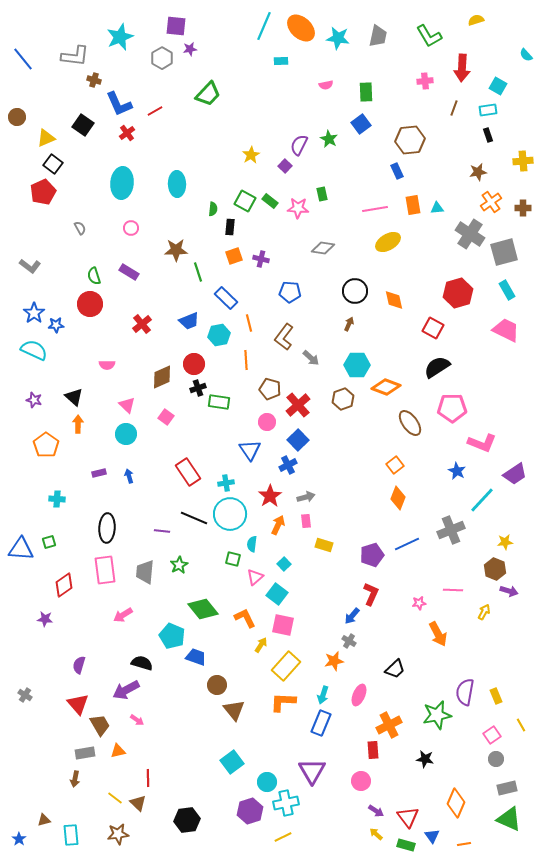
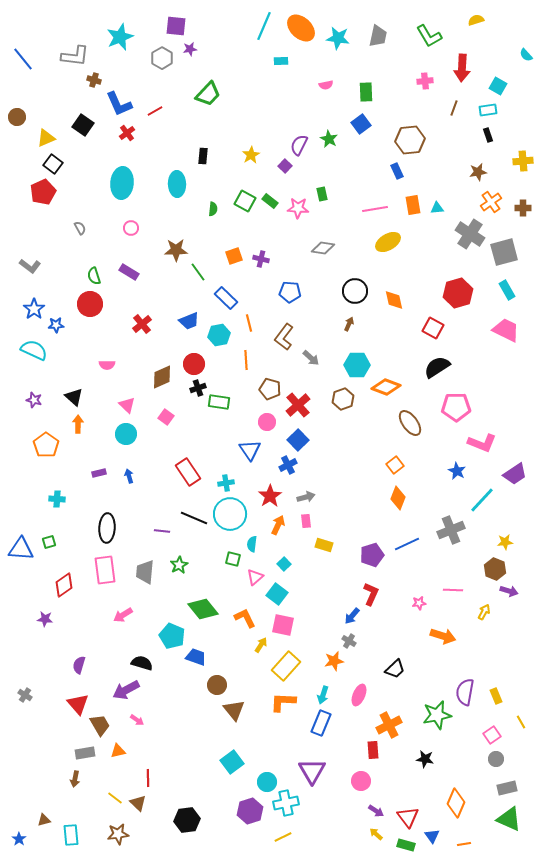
black rectangle at (230, 227): moved 27 px left, 71 px up
green line at (198, 272): rotated 18 degrees counterclockwise
blue star at (34, 313): moved 4 px up
pink pentagon at (452, 408): moved 4 px right, 1 px up
orange arrow at (438, 634): moved 5 px right, 2 px down; rotated 45 degrees counterclockwise
yellow line at (521, 725): moved 3 px up
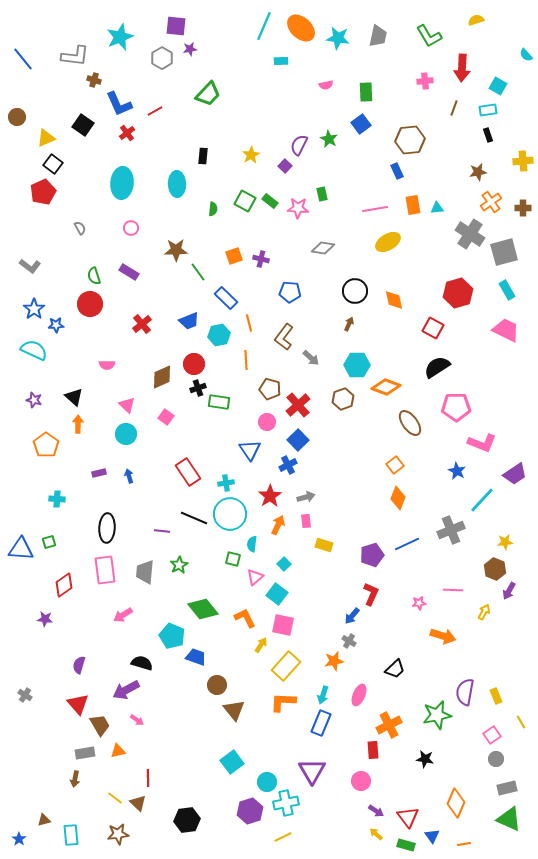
purple arrow at (509, 591): rotated 102 degrees clockwise
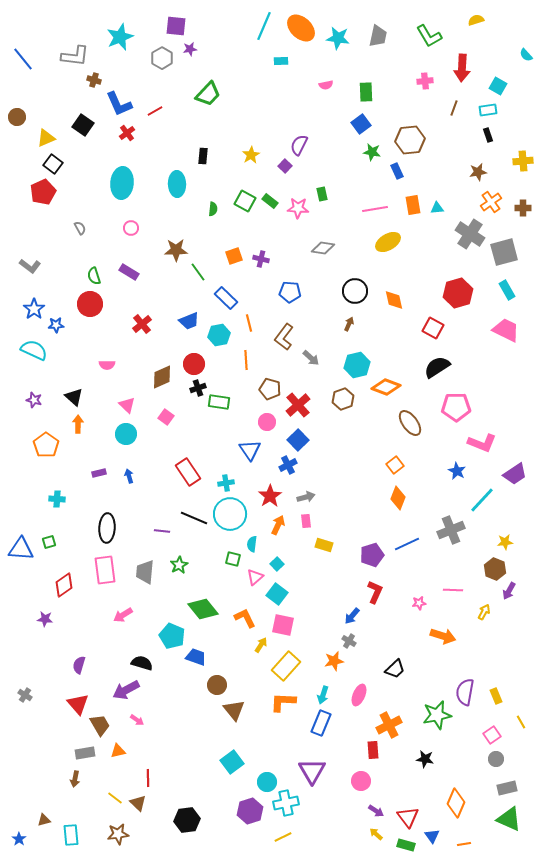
green star at (329, 139): moved 43 px right, 13 px down; rotated 18 degrees counterclockwise
cyan hexagon at (357, 365): rotated 15 degrees counterclockwise
cyan square at (284, 564): moved 7 px left
red L-shape at (371, 594): moved 4 px right, 2 px up
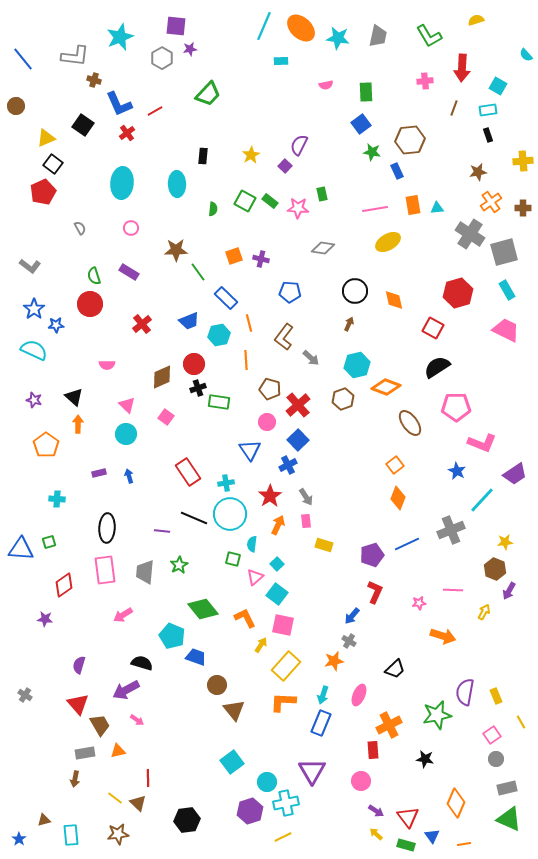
brown circle at (17, 117): moved 1 px left, 11 px up
gray arrow at (306, 497): rotated 72 degrees clockwise
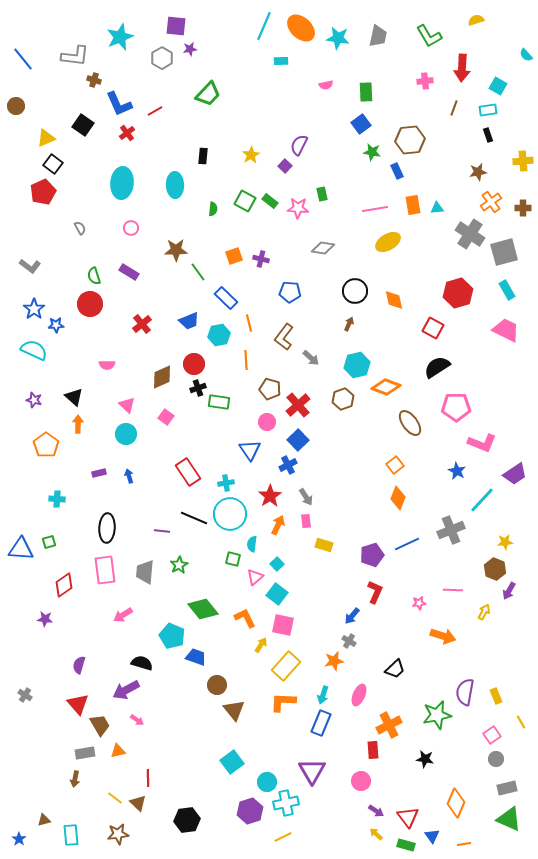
cyan ellipse at (177, 184): moved 2 px left, 1 px down
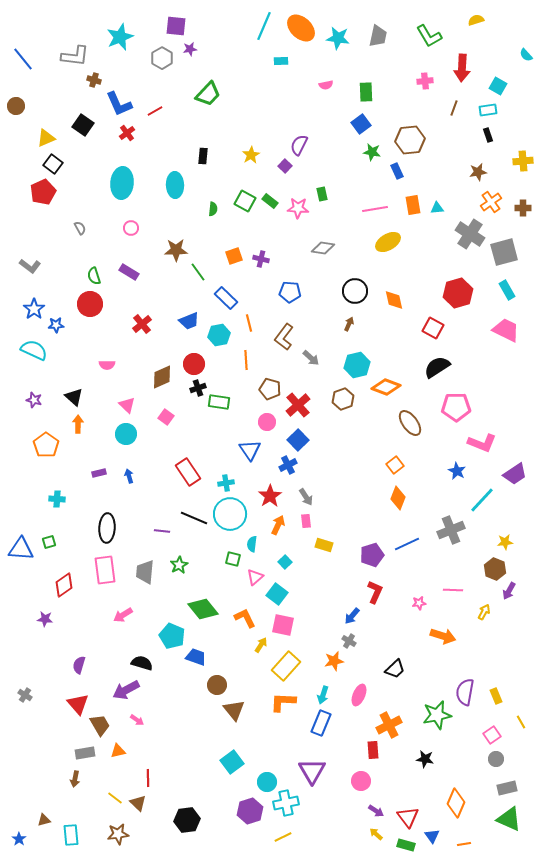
cyan square at (277, 564): moved 8 px right, 2 px up
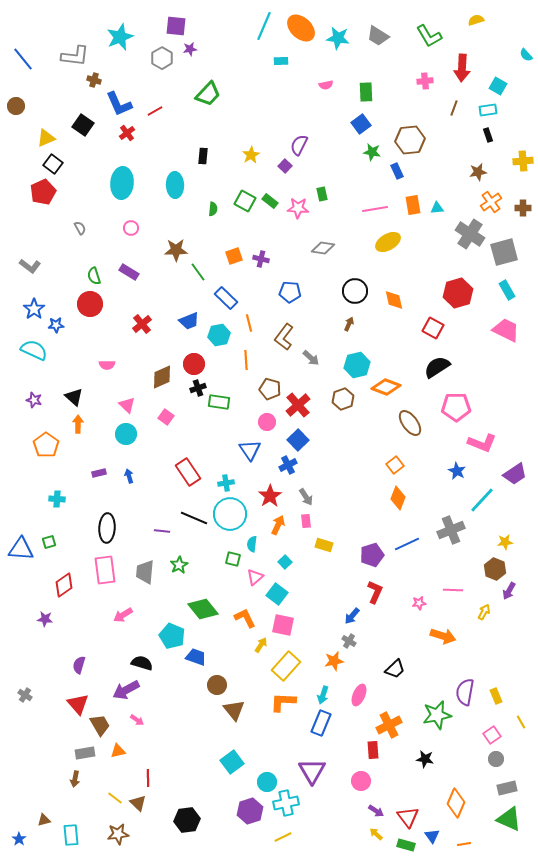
gray trapezoid at (378, 36): rotated 110 degrees clockwise
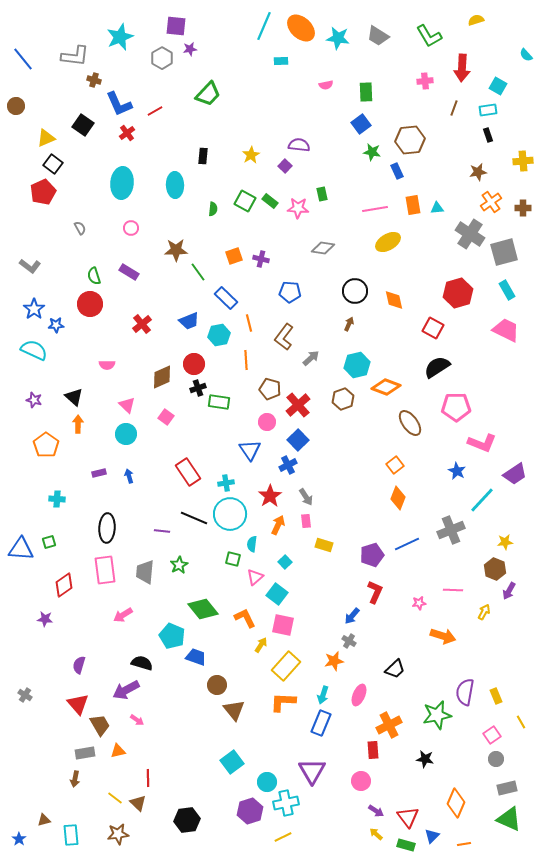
purple semicircle at (299, 145): rotated 70 degrees clockwise
gray arrow at (311, 358): rotated 84 degrees counterclockwise
blue triangle at (432, 836): rotated 21 degrees clockwise
